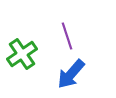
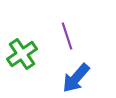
blue arrow: moved 5 px right, 4 px down
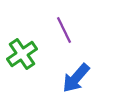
purple line: moved 3 px left, 6 px up; rotated 8 degrees counterclockwise
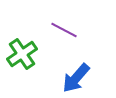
purple line: rotated 36 degrees counterclockwise
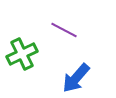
green cross: rotated 8 degrees clockwise
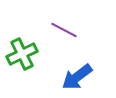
blue arrow: moved 1 px right, 1 px up; rotated 12 degrees clockwise
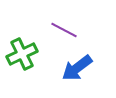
blue arrow: moved 9 px up
